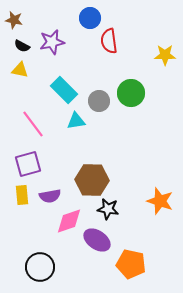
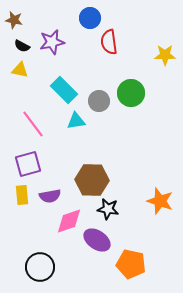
red semicircle: moved 1 px down
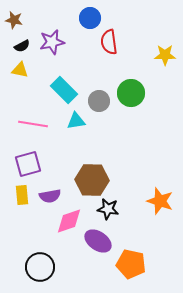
black semicircle: rotated 56 degrees counterclockwise
pink line: rotated 44 degrees counterclockwise
purple ellipse: moved 1 px right, 1 px down
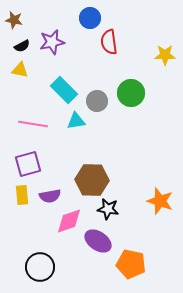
gray circle: moved 2 px left
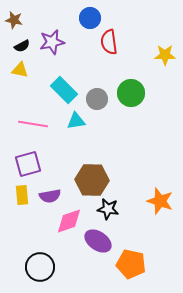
gray circle: moved 2 px up
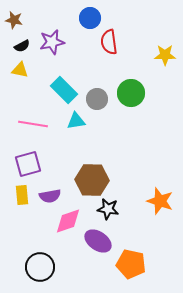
pink diamond: moved 1 px left
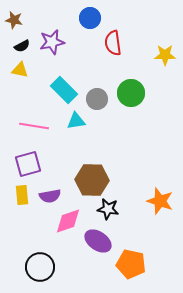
red semicircle: moved 4 px right, 1 px down
pink line: moved 1 px right, 2 px down
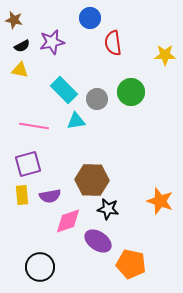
green circle: moved 1 px up
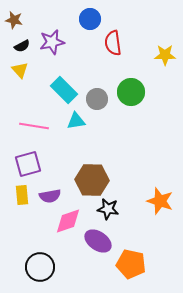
blue circle: moved 1 px down
yellow triangle: rotated 36 degrees clockwise
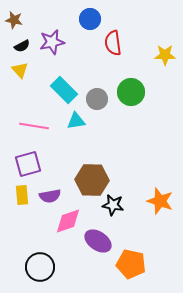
black star: moved 5 px right, 4 px up
